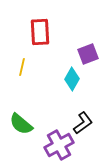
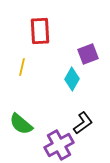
red rectangle: moved 1 px up
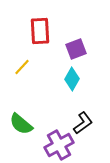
purple square: moved 12 px left, 5 px up
yellow line: rotated 30 degrees clockwise
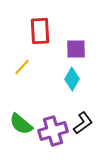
purple square: rotated 20 degrees clockwise
purple cross: moved 6 px left, 14 px up; rotated 12 degrees clockwise
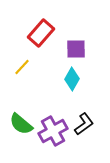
red rectangle: moved 1 px right, 2 px down; rotated 44 degrees clockwise
black L-shape: moved 1 px right, 1 px down
purple cross: rotated 12 degrees counterclockwise
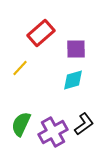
red rectangle: rotated 8 degrees clockwise
yellow line: moved 2 px left, 1 px down
cyan diamond: moved 1 px right, 1 px down; rotated 45 degrees clockwise
green semicircle: rotated 75 degrees clockwise
purple cross: moved 1 px down
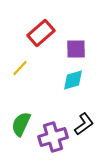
purple cross: moved 5 px down; rotated 12 degrees clockwise
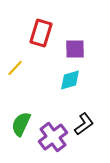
red rectangle: rotated 32 degrees counterclockwise
purple square: moved 1 px left
yellow line: moved 5 px left
cyan diamond: moved 3 px left
purple cross: rotated 20 degrees counterclockwise
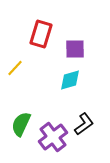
red rectangle: moved 1 px down
